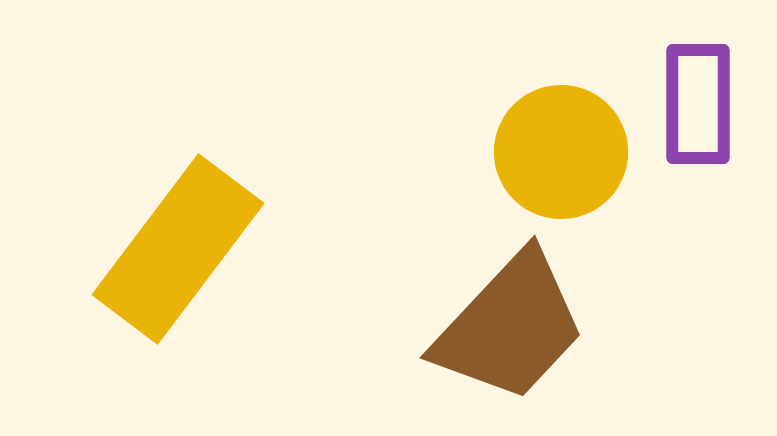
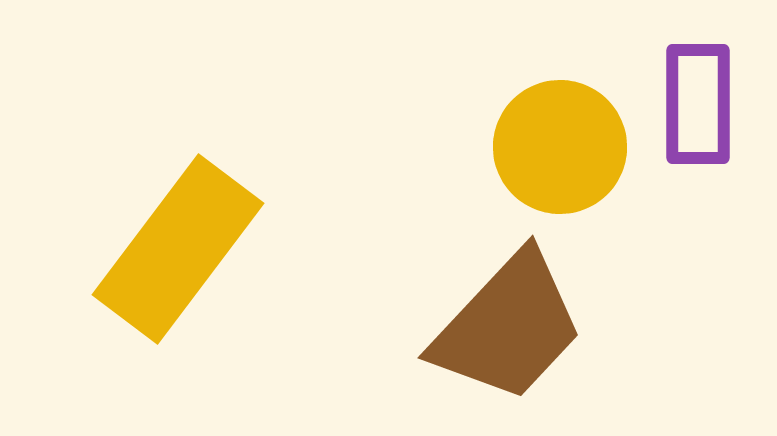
yellow circle: moved 1 px left, 5 px up
brown trapezoid: moved 2 px left
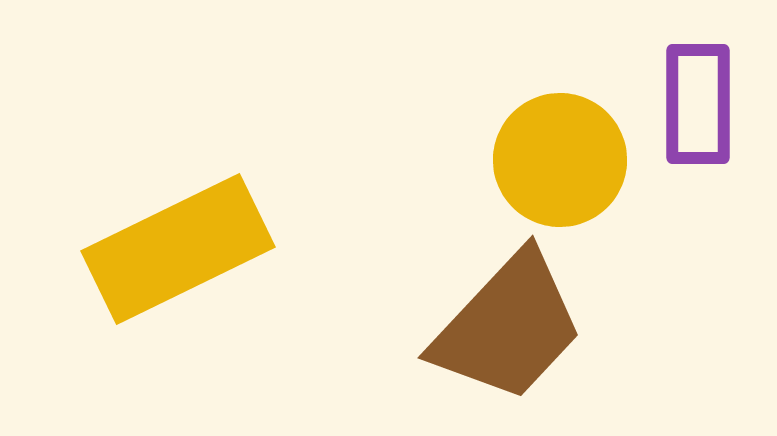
yellow circle: moved 13 px down
yellow rectangle: rotated 27 degrees clockwise
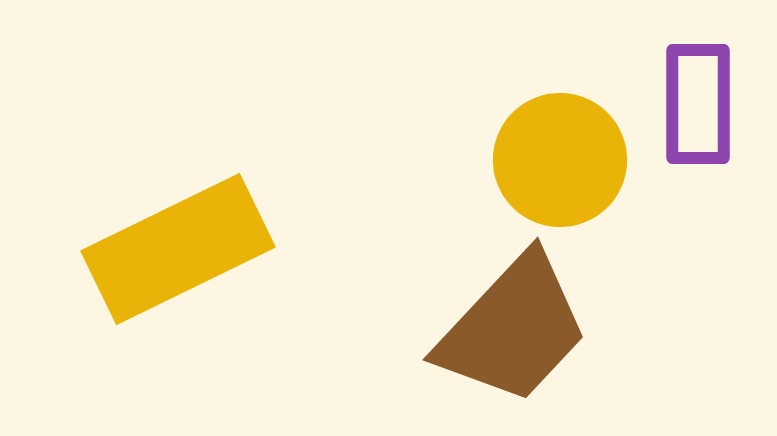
brown trapezoid: moved 5 px right, 2 px down
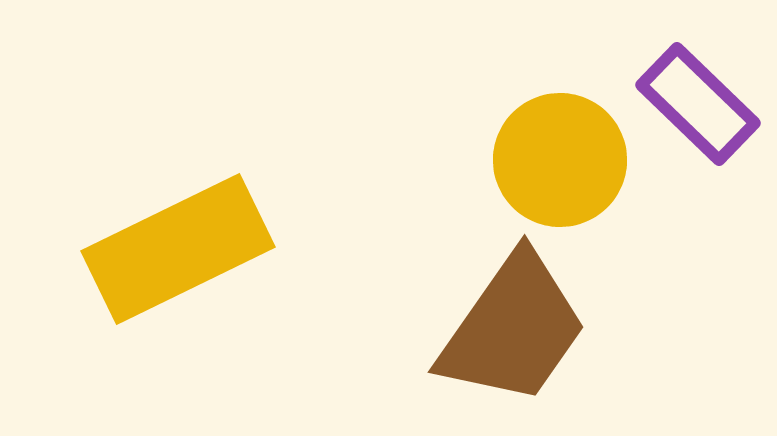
purple rectangle: rotated 46 degrees counterclockwise
brown trapezoid: rotated 8 degrees counterclockwise
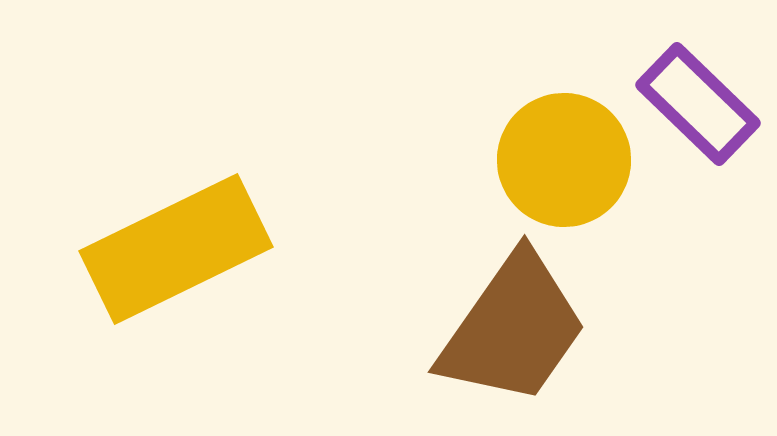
yellow circle: moved 4 px right
yellow rectangle: moved 2 px left
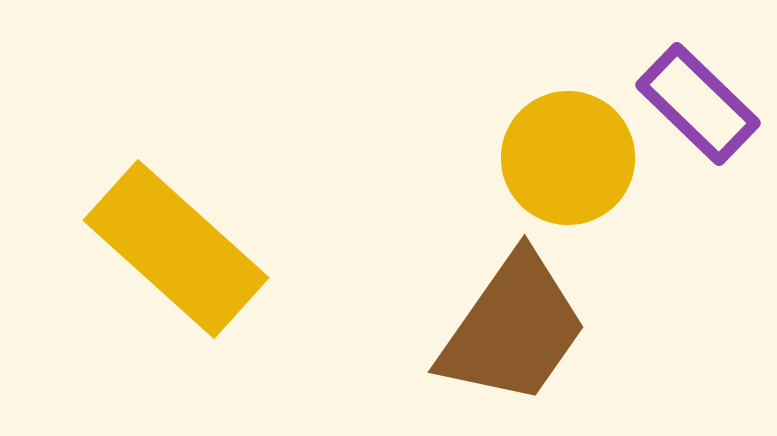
yellow circle: moved 4 px right, 2 px up
yellow rectangle: rotated 68 degrees clockwise
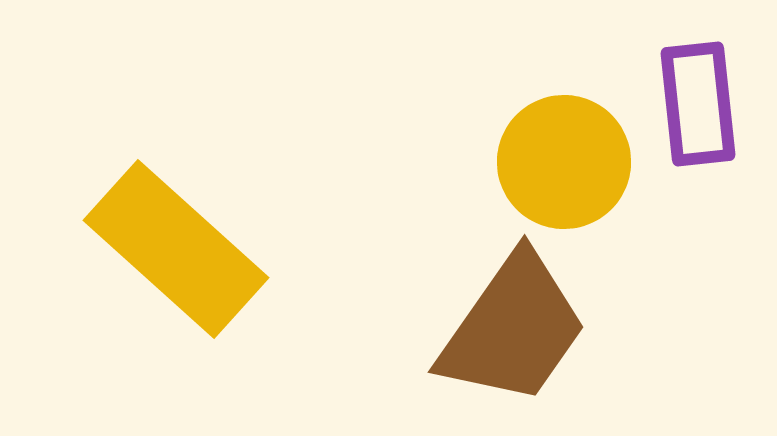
purple rectangle: rotated 40 degrees clockwise
yellow circle: moved 4 px left, 4 px down
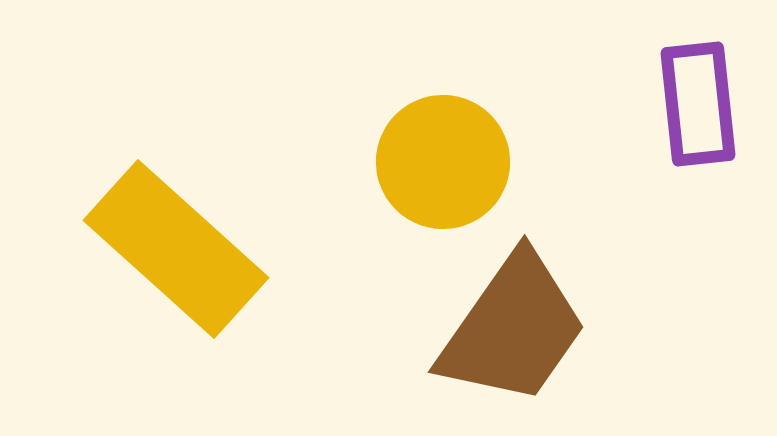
yellow circle: moved 121 px left
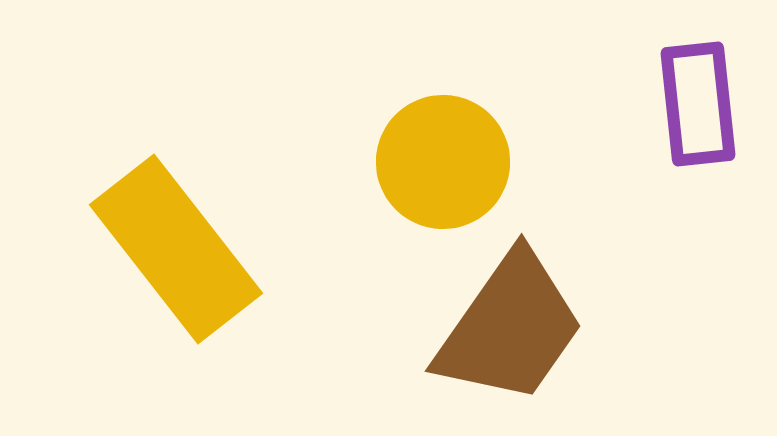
yellow rectangle: rotated 10 degrees clockwise
brown trapezoid: moved 3 px left, 1 px up
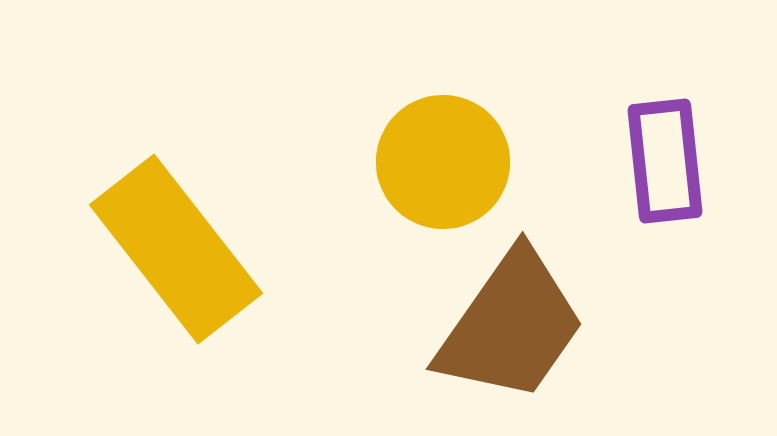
purple rectangle: moved 33 px left, 57 px down
brown trapezoid: moved 1 px right, 2 px up
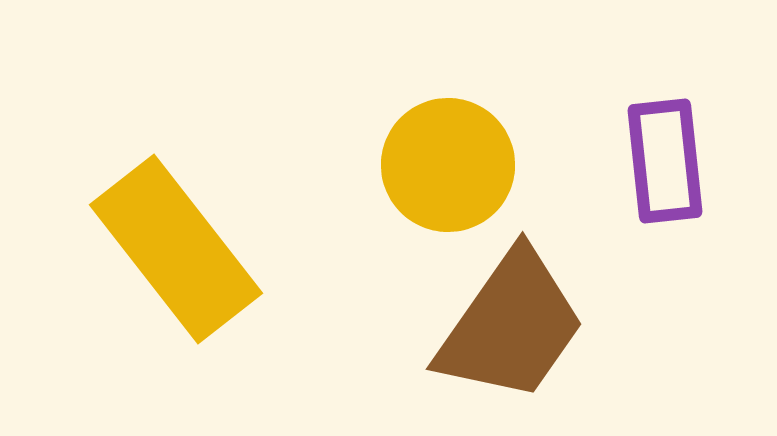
yellow circle: moved 5 px right, 3 px down
